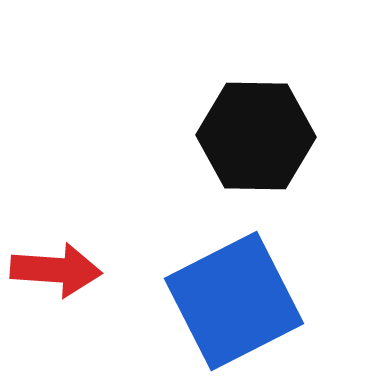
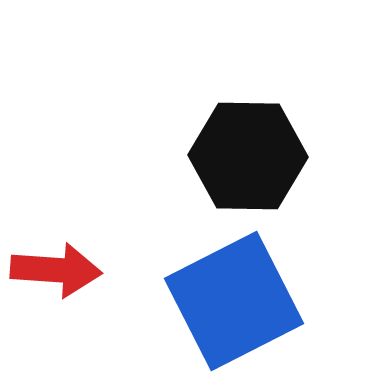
black hexagon: moved 8 px left, 20 px down
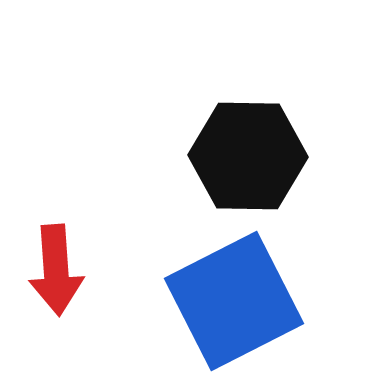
red arrow: rotated 82 degrees clockwise
